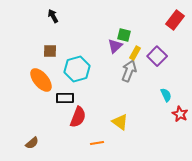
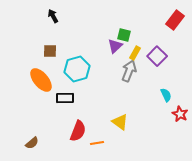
red semicircle: moved 14 px down
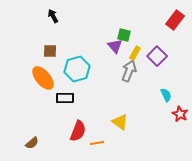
purple triangle: rotated 28 degrees counterclockwise
orange ellipse: moved 2 px right, 2 px up
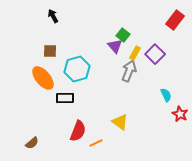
green square: moved 1 px left; rotated 24 degrees clockwise
purple square: moved 2 px left, 2 px up
orange line: moved 1 px left; rotated 16 degrees counterclockwise
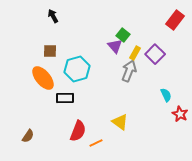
brown semicircle: moved 4 px left, 7 px up; rotated 16 degrees counterclockwise
